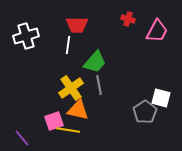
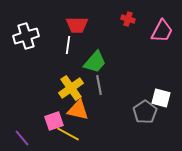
pink trapezoid: moved 5 px right
yellow line: moved 4 px down; rotated 20 degrees clockwise
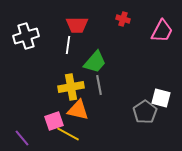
red cross: moved 5 px left
yellow cross: moved 1 px up; rotated 25 degrees clockwise
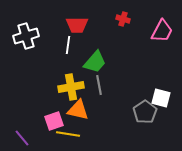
yellow line: rotated 20 degrees counterclockwise
